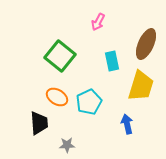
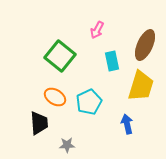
pink arrow: moved 1 px left, 8 px down
brown ellipse: moved 1 px left, 1 px down
orange ellipse: moved 2 px left
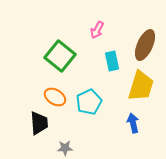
blue arrow: moved 6 px right, 1 px up
gray star: moved 2 px left, 3 px down
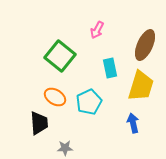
cyan rectangle: moved 2 px left, 7 px down
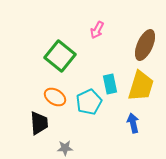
cyan rectangle: moved 16 px down
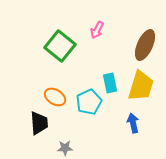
green square: moved 10 px up
cyan rectangle: moved 1 px up
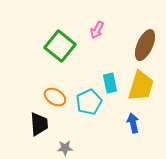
black trapezoid: moved 1 px down
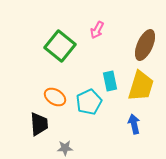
cyan rectangle: moved 2 px up
blue arrow: moved 1 px right, 1 px down
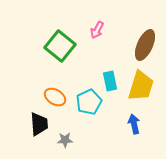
gray star: moved 8 px up
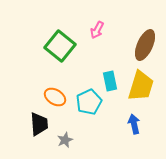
gray star: rotated 21 degrees counterclockwise
